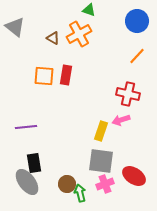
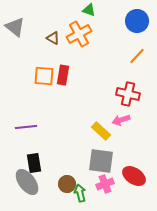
red rectangle: moved 3 px left
yellow rectangle: rotated 66 degrees counterclockwise
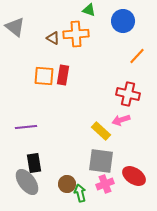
blue circle: moved 14 px left
orange cross: moved 3 px left; rotated 25 degrees clockwise
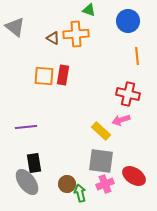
blue circle: moved 5 px right
orange line: rotated 48 degrees counterclockwise
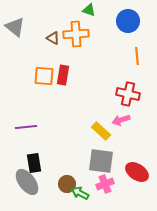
red ellipse: moved 3 px right, 4 px up
green arrow: rotated 48 degrees counterclockwise
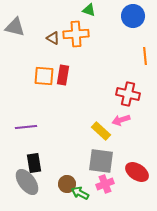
blue circle: moved 5 px right, 5 px up
gray triangle: rotated 25 degrees counterclockwise
orange line: moved 8 px right
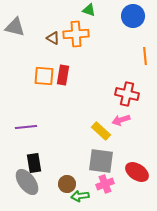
red cross: moved 1 px left
green arrow: moved 3 px down; rotated 36 degrees counterclockwise
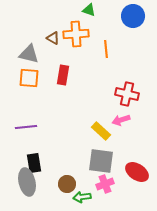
gray triangle: moved 14 px right, 27 px down
orange line: moved 39 px left, 7 px up
orange square: moved 15 px left, 2 px down
gray ellipse: rotated 24 degrees clockwise
green arrow: moved 2 px right, 1 px down
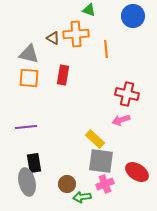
yellow rectangle: moved 6 px left, 8 px down
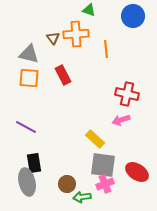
brown triangle: rotated 24 degrees clockwise
red rectangle: rotated 36 degrees counterclockwise
purple line: rotated 35 degrees clockwise
gray square: moved 2 px right, 4 px down
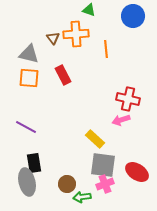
red cross: moved 1 px right, 5 px down
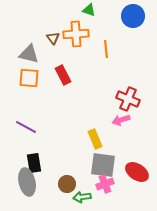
red cross: rotated 10 degrees clockwise
yellow rectangle: rotated 24 degrees clockwise
